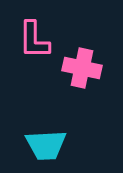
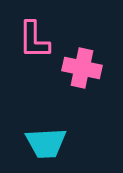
cyan trapezoid: moved 2 px up
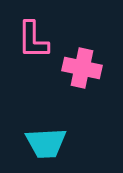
pink L-shape: moved 1 px left
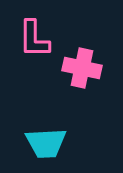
pink L-shape: moved 1 px right, 1 px up
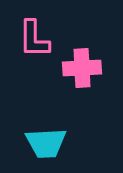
pink cross: rotated 15 degrees counterclockwise
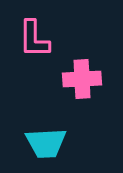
pink cross: moved 11 px down
